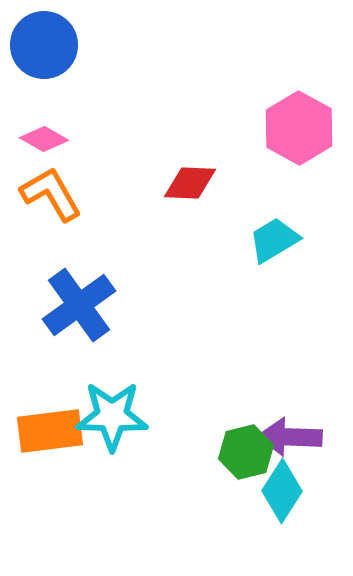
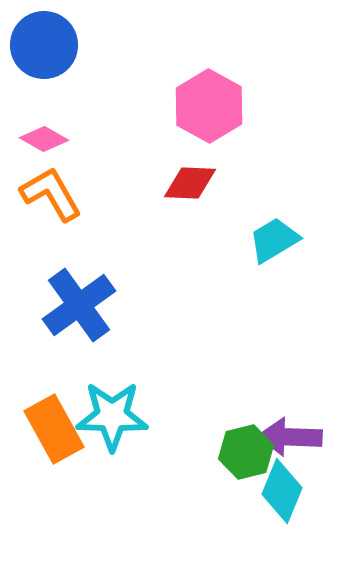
pink hexagon: moved 90 px left, 22 px up
orange rectangle: moved 4 px right, 2 px up; rotated 68 degrees clockwise
cyan diamond: rotated 10 degrees counterclockwise
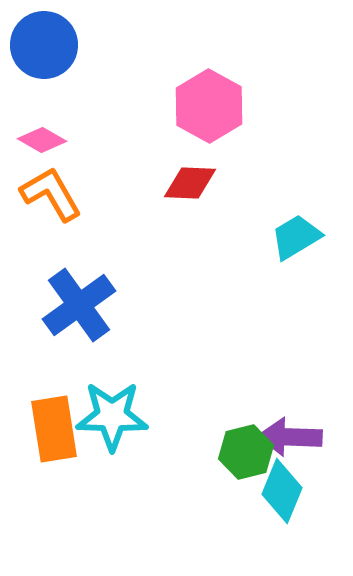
pink diamond: moved 2 px left, 1 px down
cyan trapezoid: moved 22 px right, 3 px up
orange rectangle: rotated 20 degrees clockwise
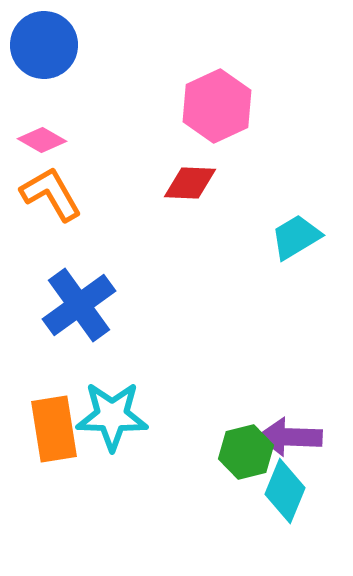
pink hexagon: moved 8 px right; rotated 6 degrees clockwise
cyan diamond: moved 3 px right
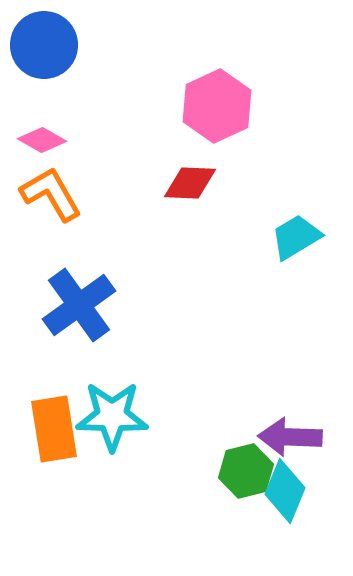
green hexagon: moved 19 px down
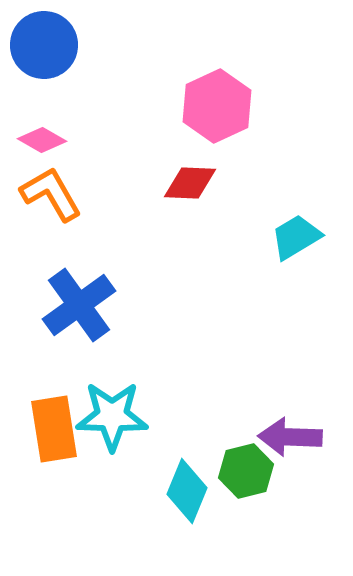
cyan diamond: moved 98 px left
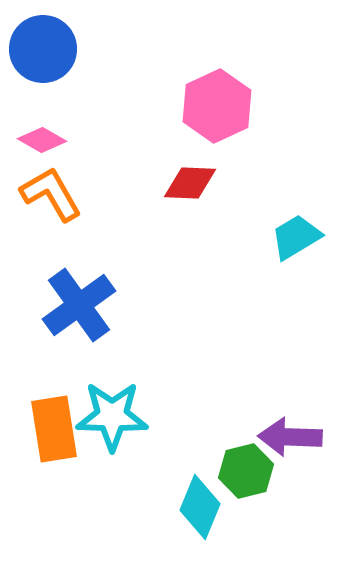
blue circle: moved 1 px left, 4 px down
cyan diamond: moved 13 px right, 16 px down
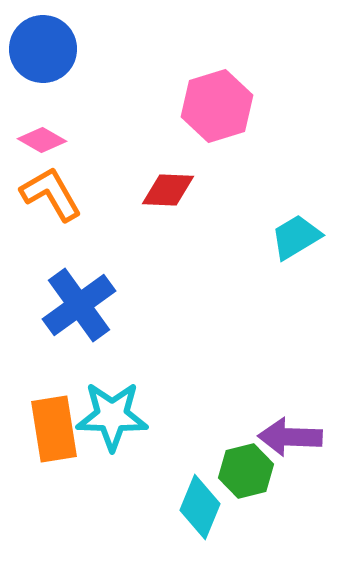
pink hexagon: rotated 8 degrees clockwise
red diamond: moved 22 px left, 7 px down
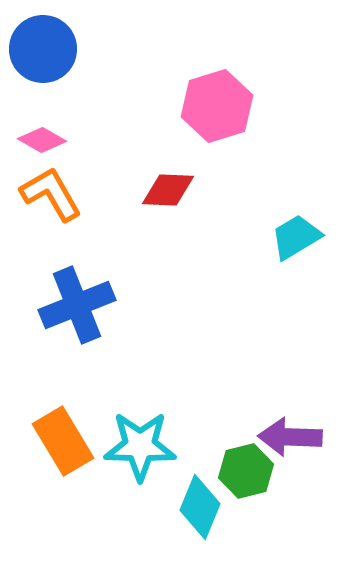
blue cross: moved 2 px left; rotated 14 degrees clockwise
cyan star: moved 28 px right, 30 px down
orange rectangle: moved 9 px right, 12 px down; rotated 22 degrees counterclockwise
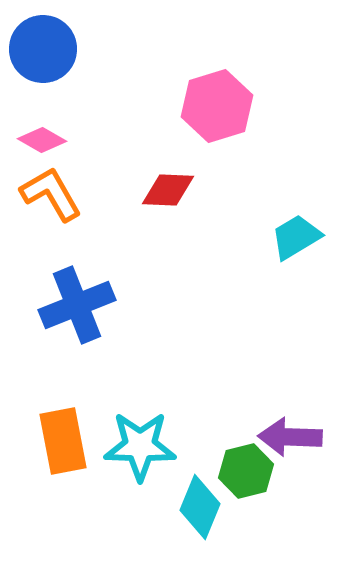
orange rectangle: rotated 20 degrees clockwise
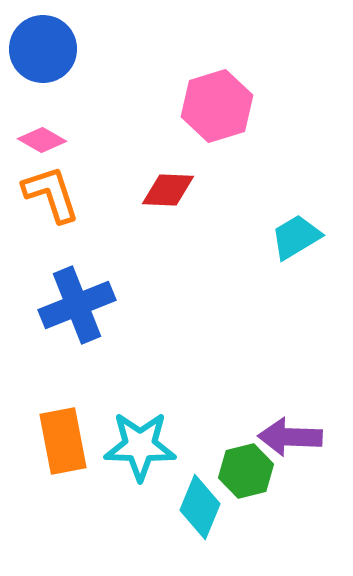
orange L-shape: rotated 12 degrees clockwise
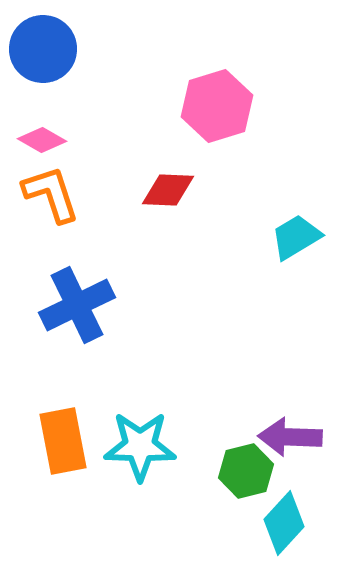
blue cross: rotated 4 degrees counterclockwise
cyan diamond: moved 84 px right, 16 px down; rotated 20 degrees clockwise
